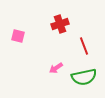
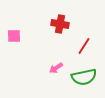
red cross: rotated 30 degrees clockwise
pink square: moved 4 px left; rotated 16 degrees counterclockwise
red line: rotated 54 degrees clockwise
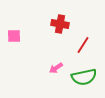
red line: moved 1 px left, 1 px up
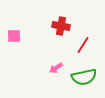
red cross: moved 1 px right, 2 px down
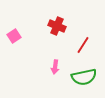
red cross: moved 4 px left; rotated 12 degrees clockwise
pink square: rotated 32 degrees counterclockwise
pink arrow: moved 1 px left, 1 px up; rotated 48 degrees counterclockwise
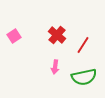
red cross: moved 9 px down; rotated 18 degrees clockwise
